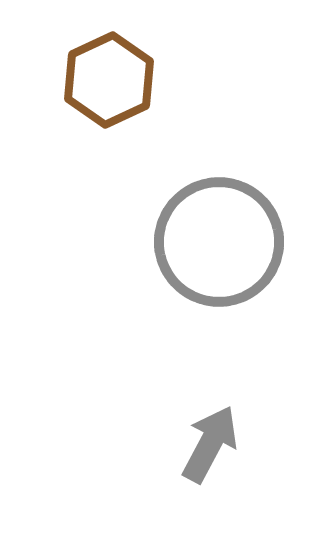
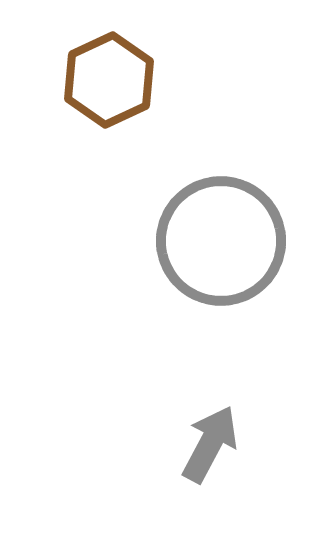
gray circle: moved 2 px right, 1 px up
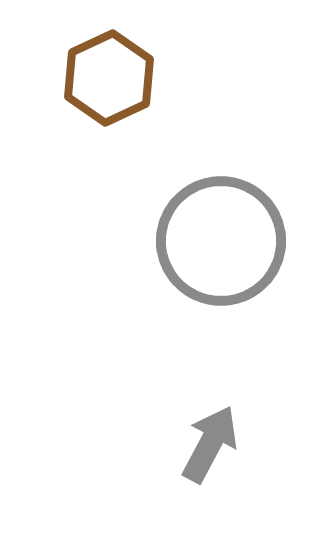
brown hexagon: moved 2 px up
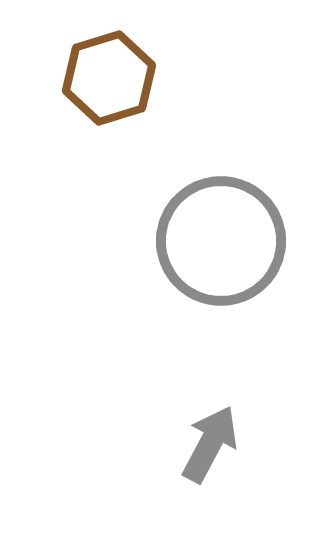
brown hexagon: rotated 8 degrees clockwise
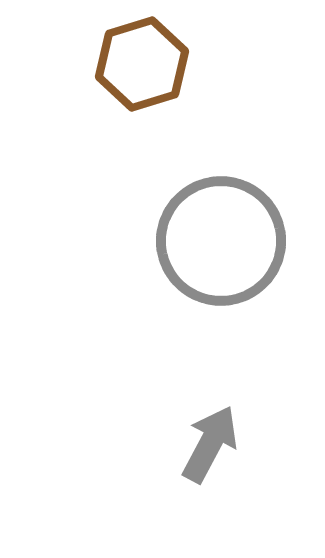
brown hexagon: moved 33 px right, 14 px up
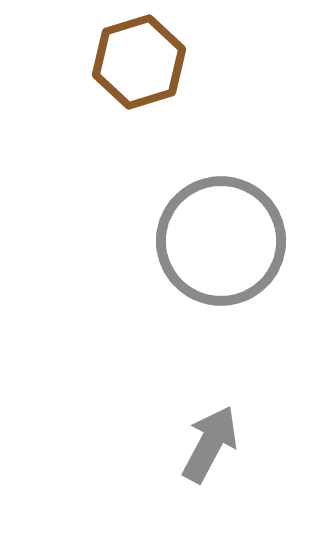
brown hexagon: moved 3 px left, 2 px up
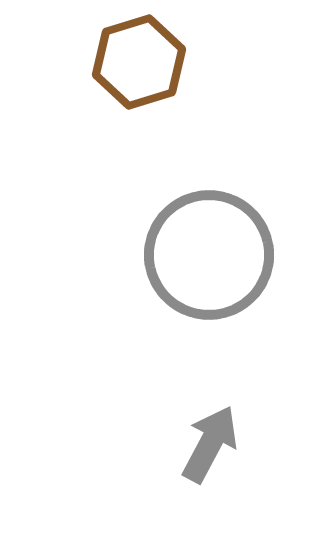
gray circle: moved 12 px left, 14 px down
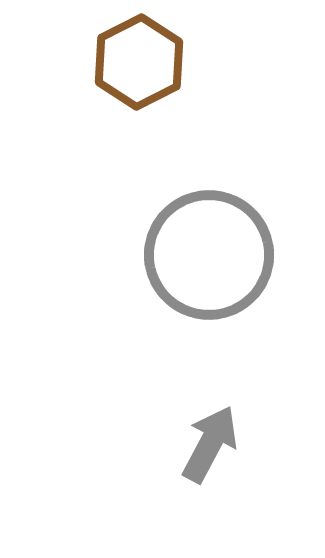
brown hexagon: rotated 10 degrees counterclockwise
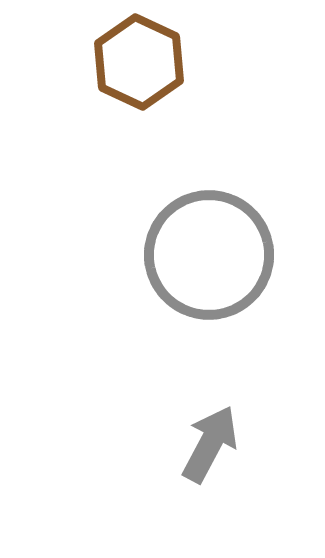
brown hexagon: rotated 8 degrees counterclockwise
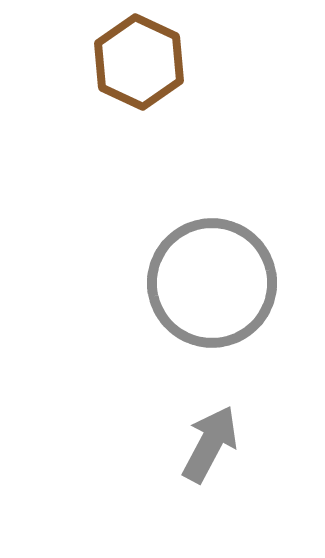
gray circle: moved 3 px right, 28 px down
